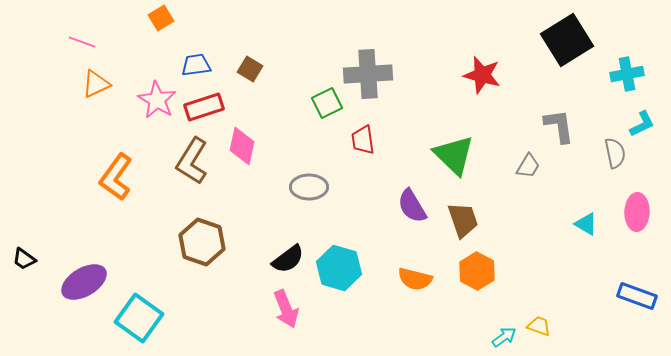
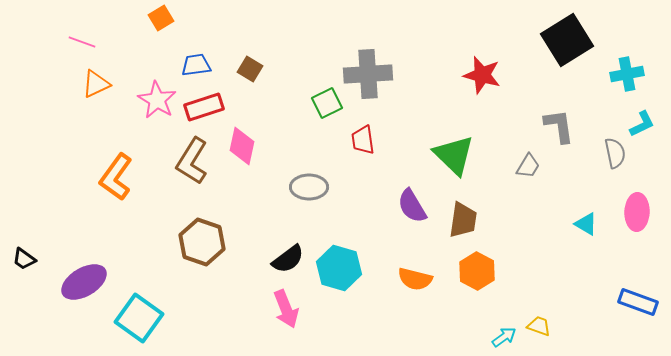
brown trapezoid: rotated 27 degrees clockwise
blue rectangle: moved 1 px right, 6 px down
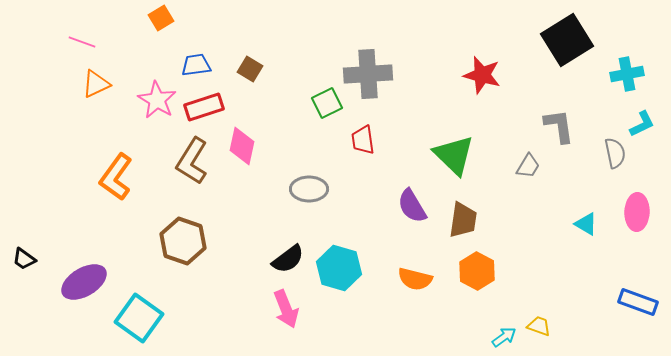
gray ellipse: moved 2 px down
brown hexagon: moved 19 px left, 1 px up
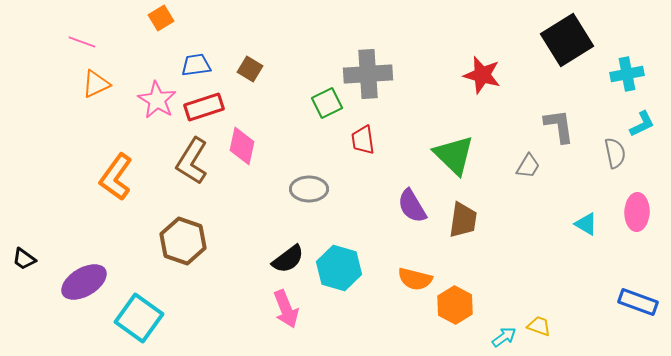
orange hexagon: moved 22 px left, 34 px down
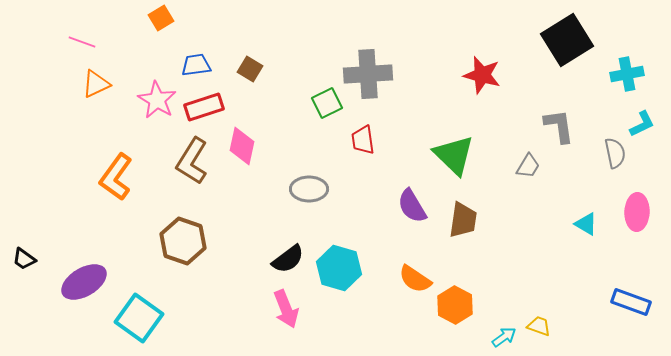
orange semicircle: rotated 20 degrees clockwise
blue rectangle: moved 7 px left
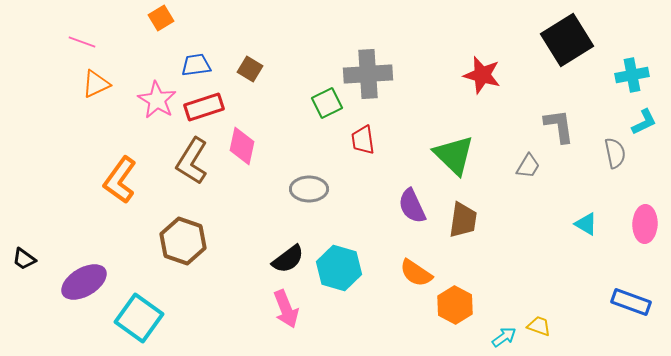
cyan cross: moved 5 px right, 1 px down
cyan L-shape: moved 2 px right, 2 px up
orange L-shape: moved 4 px right, 3 px down
purple semicircle: rotated 6 degrees clockwise
pink ellipse: moved 8 px right, 12 px down
orange semicircle: moved 1 px right, 6 px up
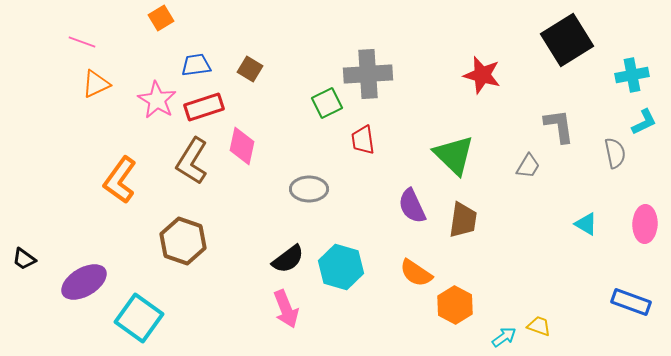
cyan hexagon: moved 2 px right, 1 px up
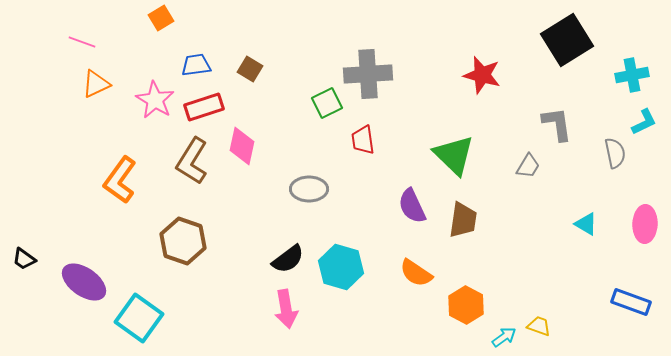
pink star: moved 2 px left
gray L-shape: moved 2 px left, 2 px up
purple ellipse: rotated 66 degrees clockwise
orange hexagon: moved 11 px right
pink arrow: rotated 12 degrees clockwise
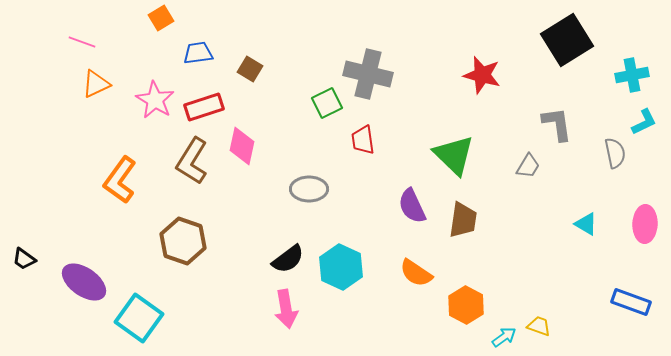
blue trapezoid: moved 2 px right, 12 px up
gray cross: rotated 18 degrees clockwise
cyan hexagon: rotated 9 degrees clockwise
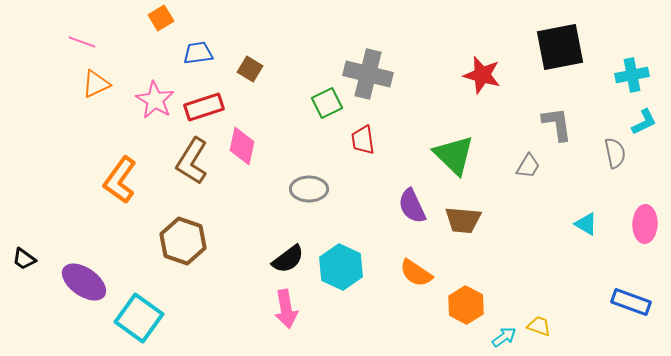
black square: moved 7 px left, 7 px down; rotated 21 degrees clockwise
brown trapezoid: rotated 87 degrees clockwise
